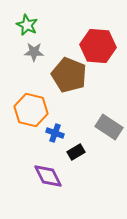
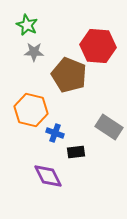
black rectangle: rotated 24 degrees clockwise
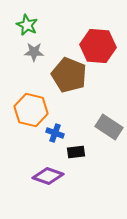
purple diamond: rotated 44 degrees counterclockwise
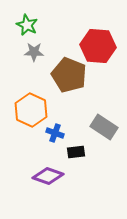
orange hexagon: rotated 12 degrees clockwise
gray rectangle: moved 5 px left
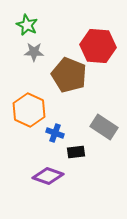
orange hexagon: moved 2 px left
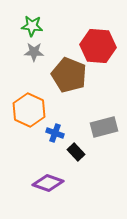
green star: moved 5 px right, 1 px down; rotated 20 degrees counterclockwise
gray rectangle: rotated 48 degrees counterclockwise
black rectangle: rotated 54 degrees clockwise
purple diamond: moved 7 px down
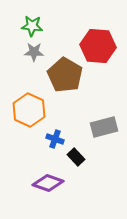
brown pentagon: moved 4 px left; rotated 8 degrees clockwise
blue cross: moved 6 px down
black rectangle: moved 5 px down
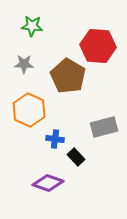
gray star: moved 10 px left, 12 px down
brown pentagon: moved 3 px right, 1 px down
blue cross: rotated 12 degrees counterclockwise
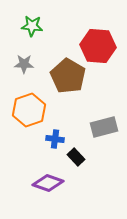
orange hexagon: rotated 16 degrees clockwise
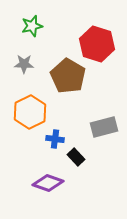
green star: rotated 20 degrees counterclockwise
red hexagon: moved 1 px left, 2 px up; rotated 12 degrees clockwise
orange hexagon: moved 1 px right, 2 px down; rotated 8 degrees counterclockwise
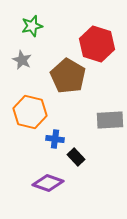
gray star: moved 2 px left, 4 px up; rotated 24 degrees clockwise
orange hexagon: rotated 20 degrees counterclockwise
gray rectangle: moved 6 px right, 7 px up; rotated 12 degrees clockwise
